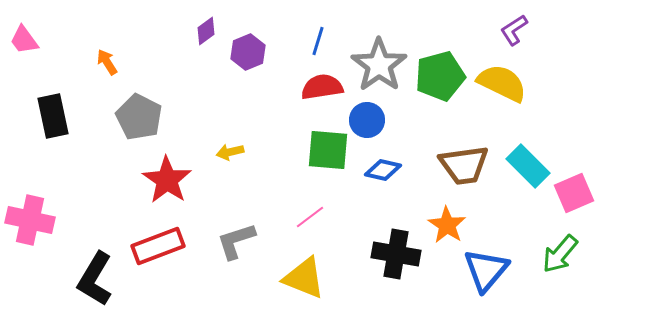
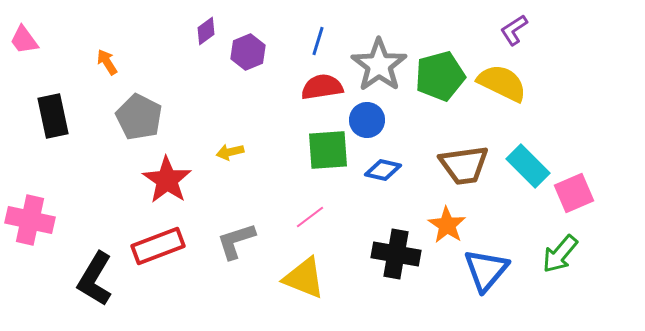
green square: rotated 9 degrees counterclockwise
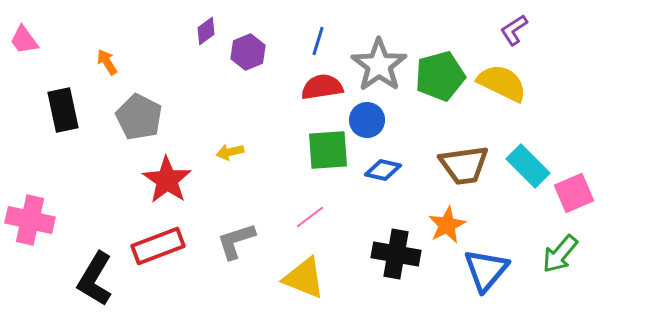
black rectangle: moved 10 px right, 6 px up
orange star: rotated 12 degrees clockwise
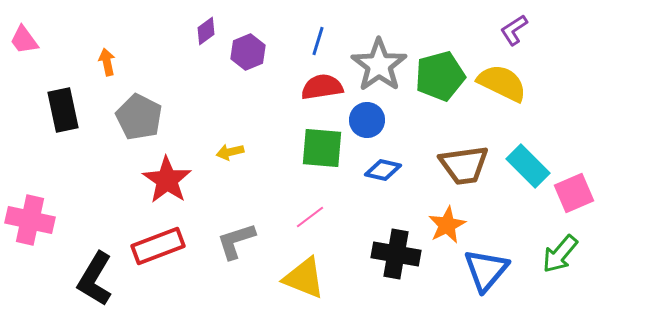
orange arrow: rotated 20 degrees clockwise
green square: moved 6 px left, 2 px up; rotated 9 degrees clockwise
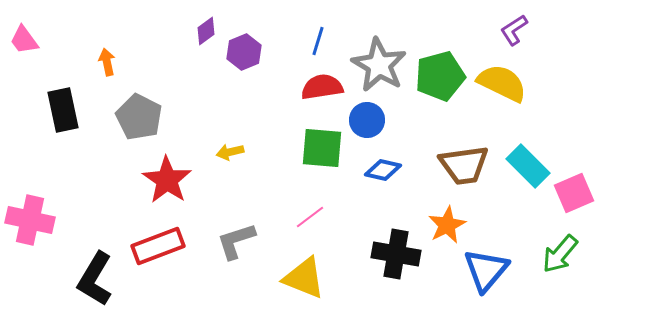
purple hexagon: moved 4 px left
gray star: rotated 6 degrees counterclockwise
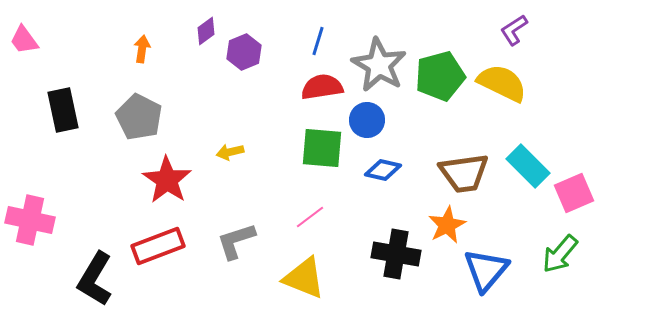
orange arrow: moved 35 px right, 13 px up; rotated 20 degrees clockwise
brown trapezoid: moved 8 px down
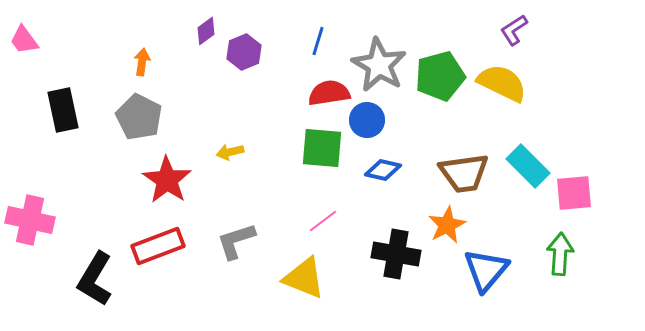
orange arrow: moved 13 px down
red semicircle: moved 7 px right, 6 px down
pink square: rotated 18 degrees clockwise
pink line: moved 13 px right, 4 px down
green arrow: rotated 144 degrees clockwise
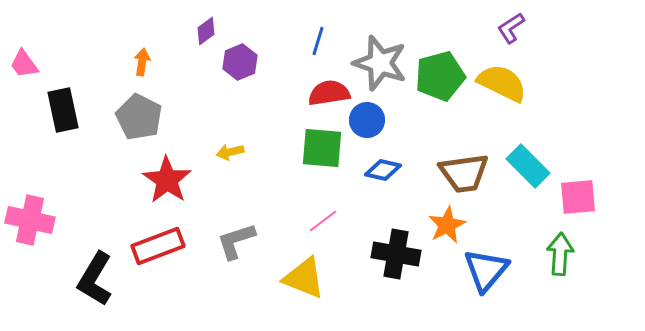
purple L-shape: moved 3 px left, 2 px up
pink trapezoid: moved 24 px down
purple hexagon: moved 4 px left, 10 px down
gray star: moved 1 px right, 2 px up; rotated 12 degrees counterclockwise
pink square: moved 4 px right, 4 px down
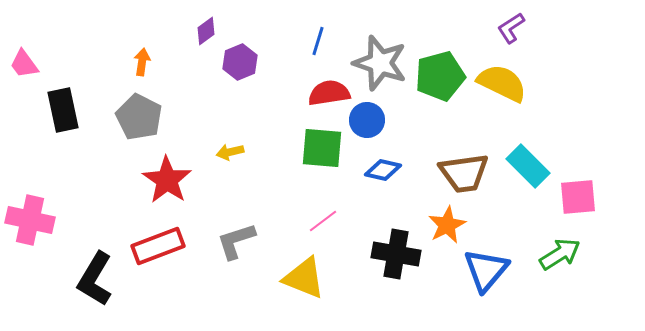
green arrow: rotated 54 degrees clockwise
